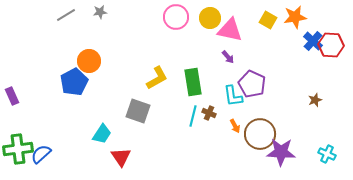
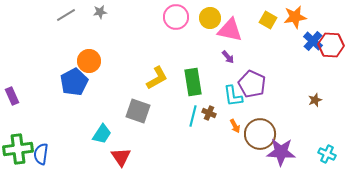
blue semicircle: rotated 40 degrees counterclockwise
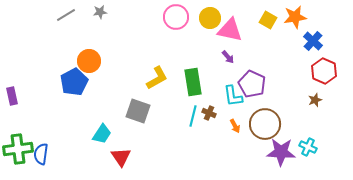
red hexagon: moved 7 px left, 26 px down; rotated 20 degrees clockwise
purple rectangle: rotated 12 degrees clockwise
brown circle: moved 5 px right, 10 px up
cyan cross: moved 19 px left, 7 px up
